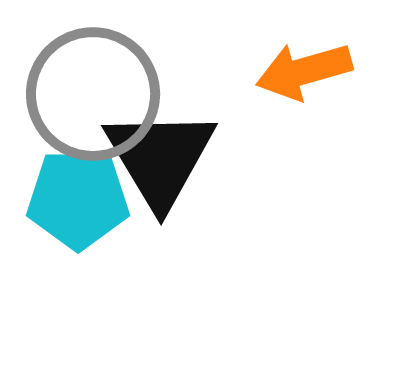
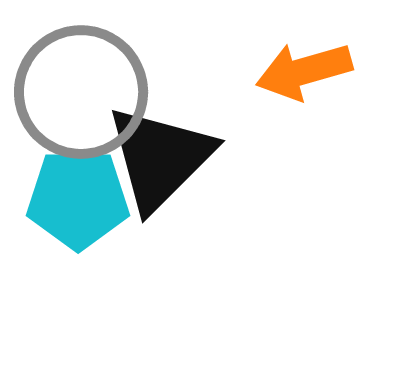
gray circle: moved 12 px left, 2 px up
black triangle: rotated 16 degrees clockwise
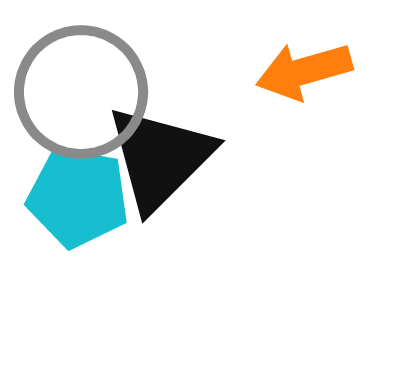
cyan pentagon: moved 2 px up; rotated 10 degrees clockwise
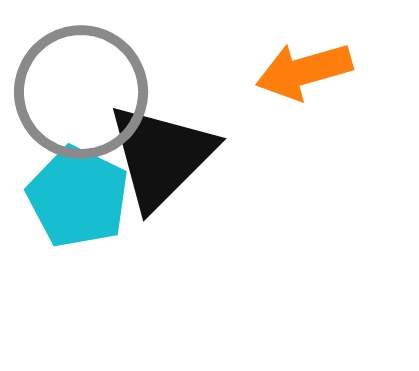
black triangle: moved 1 px right, 2 px up
cyan pentagon: rotated 16 degrees clockwise
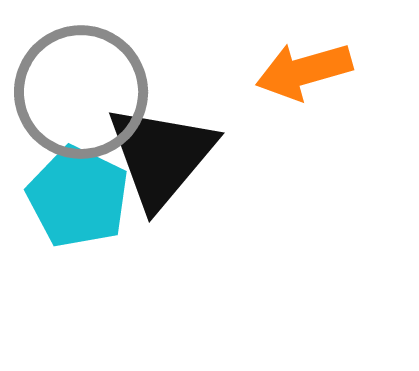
black triangle: rotated 5 degrees counterclockwise
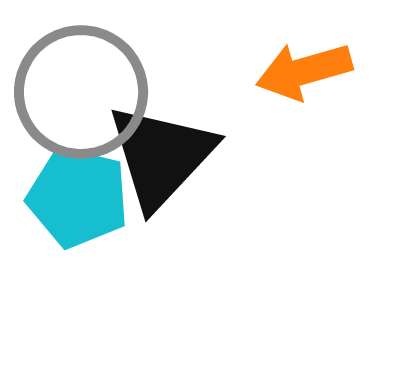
black triangle: rotated 3 degrees clockwise
cyan pentagon: rotated 12 degrees counterclockwise
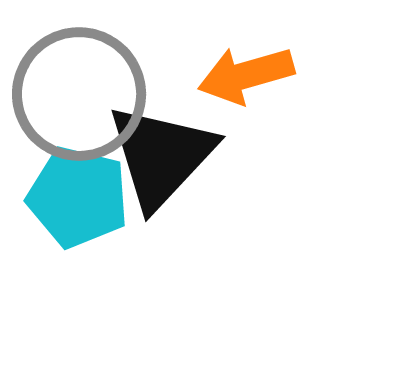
orange arrow: moved 58 px left, 4 px down
gray circle: moved 2 px left, 2 px down
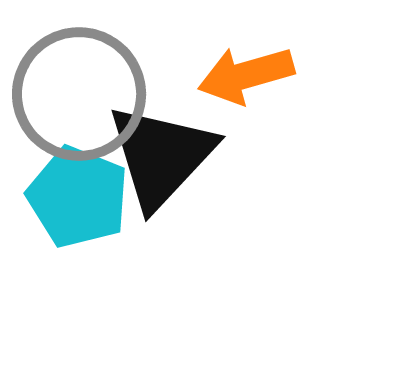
cyan pentagon: rotated 8 degrees clockwise
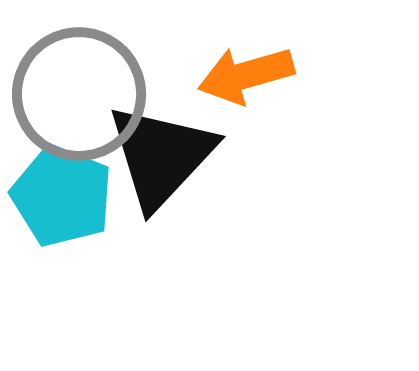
cyan pentagon: moved 16 px left, 1 px up
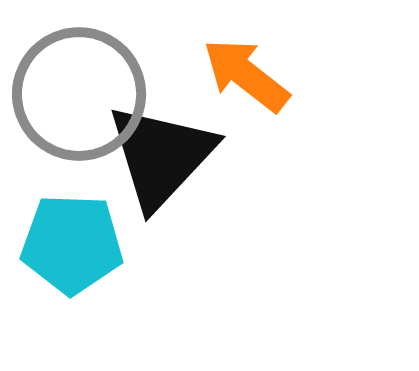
orange arrow: rotated 54 degrees clockwise
cyan pentagon: moved 10 px right, 48 px down; rotated 20 degrees counterclockwise
